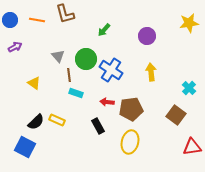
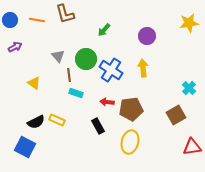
yellow arrow: moved 8 px left, 4 px up
brown square: rotated 24 degrees clockwise
black semicircle: rotated 18 degrees clockwise
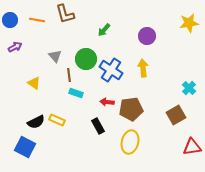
gray triangle: moved 3 px left
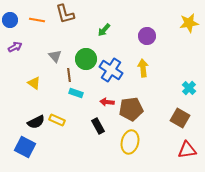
brown square: moved 4 px right, 3 px down; rotated 30 degrees counterclockwise
red triangle: moved 5 px left, 3 px down
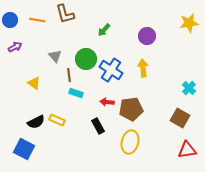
blue square: moved 1 px left, 2 px down
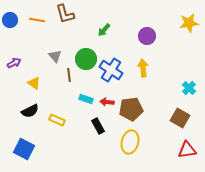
purple arrow: moved 1 px left, 16 px down
cyan rectangle: moved 10 px right, 6 px down
black semicircle: moved 6 px left, 11 px up
